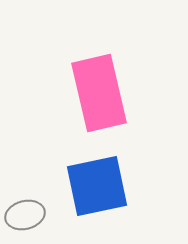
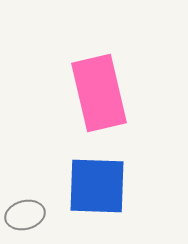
blue square: rotated 14 degrees clockwise
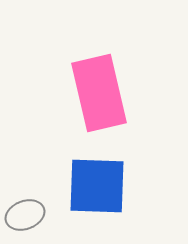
gray ellipse: rotated 6 degrees counterclockwise
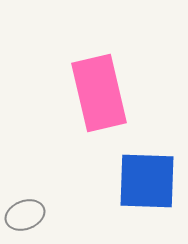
blue square: moved 50 px right, 5 px up
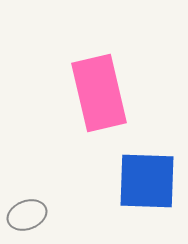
gray ellipse: moved 2 px right
